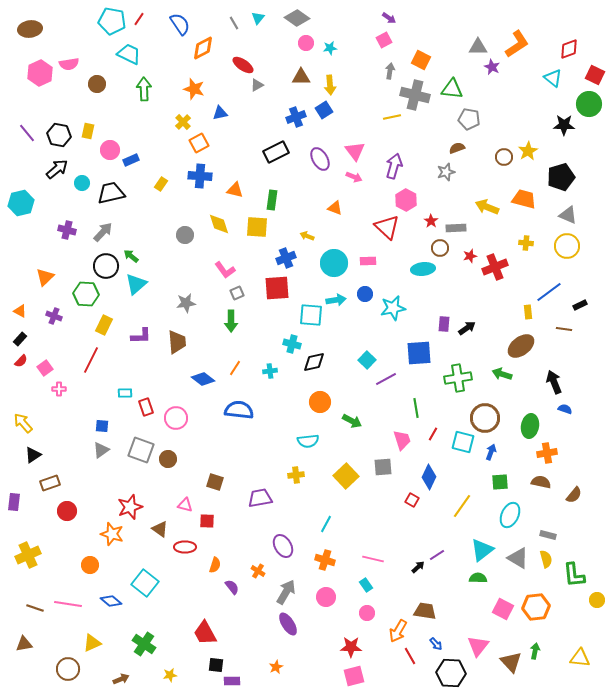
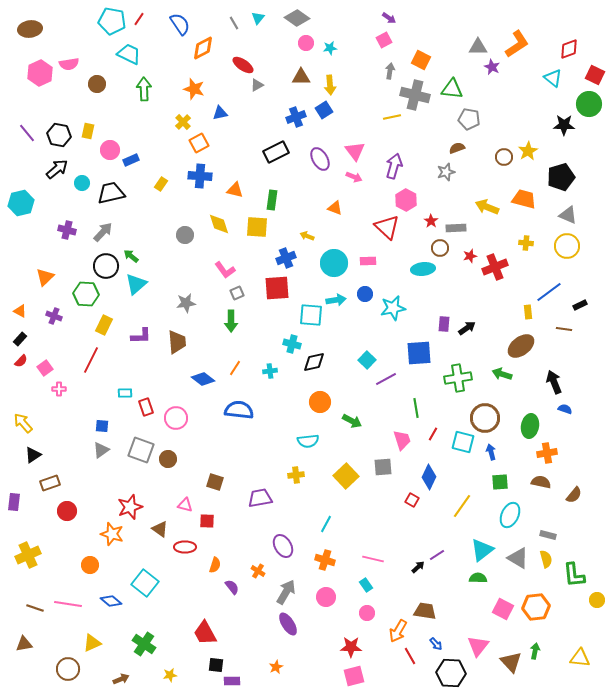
blue arrow at (491, 452): rotated 35 degrees counterclockwise
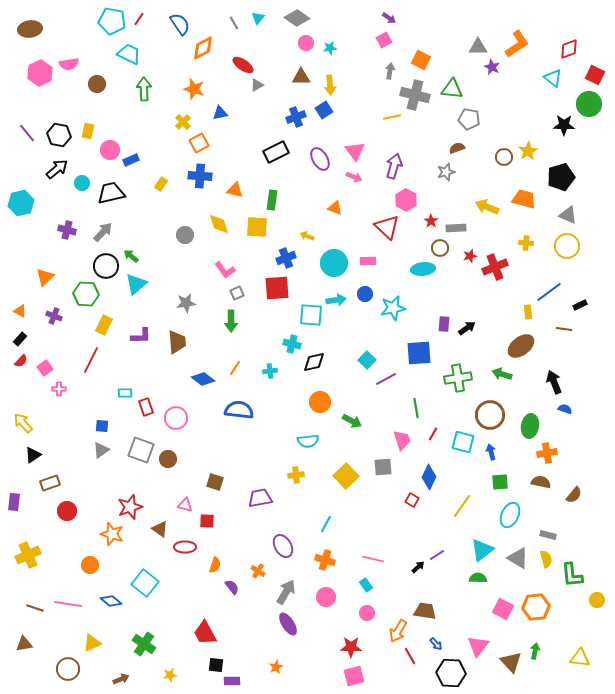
brown circle at (485, 418): moved 5 px right, 3 px up
green L-shape at (574, 575): moved 2 px left
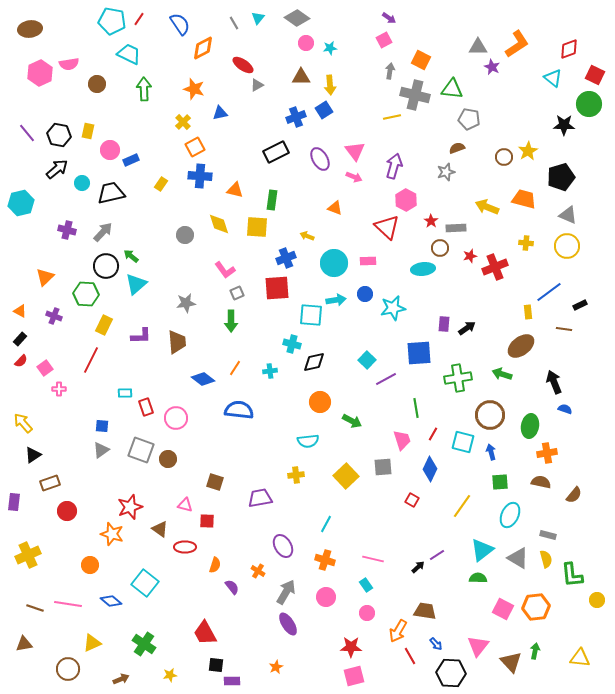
orange square at (199, 143): moved 4 px left, 4 px down
blue diamond at (429, 477): moved 1 px right, 8 px up
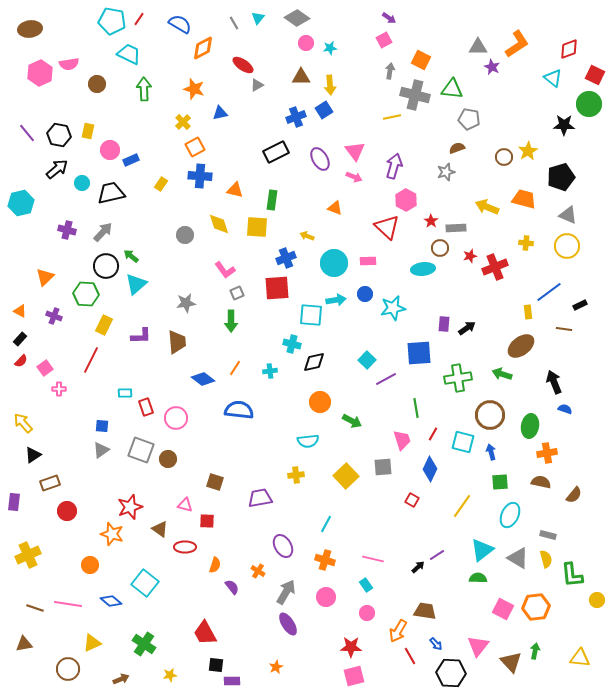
blue semicircle at (180, 24): rotated 25 degrees counterclockwise
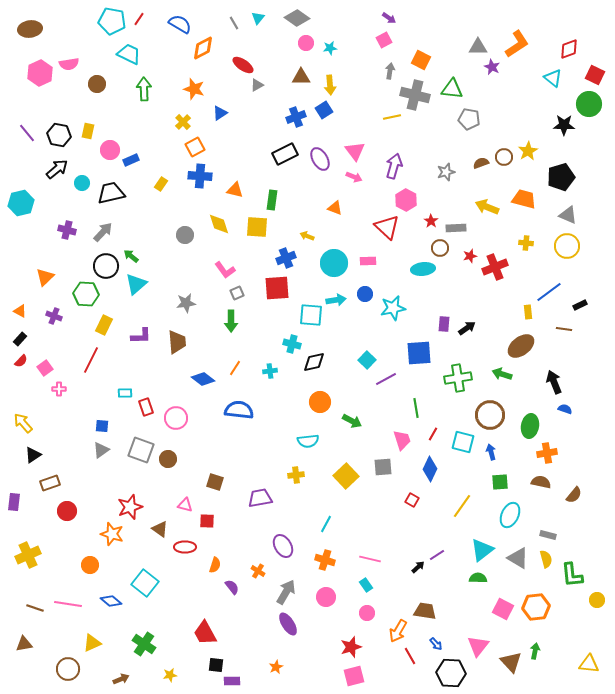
blue triangle at (220, 113): rotated 21 degrees counterclockwise
brown semicircle at (457, 148): moved 24 px right, 15 px down
black rectangle at (276, 152): moved 9 px right, 2 px down
pink line at (373, 559): moved 3 px left
red star at (351, 647): rotated 20 degrees counterclockwise
yellow triangle at (580, 658): moved 9 px right, 6 px down
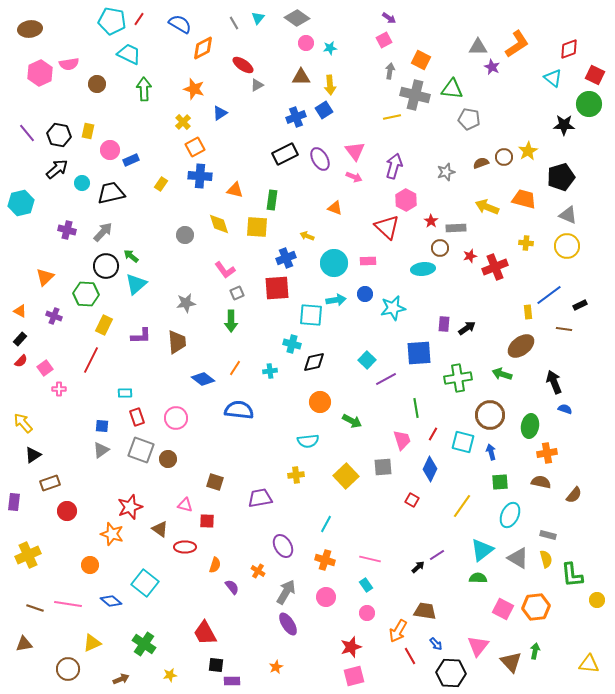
blue line at (549, 292): moved 3 px down
red rectangle at (146, 407): moved 9 px left, 10 px down
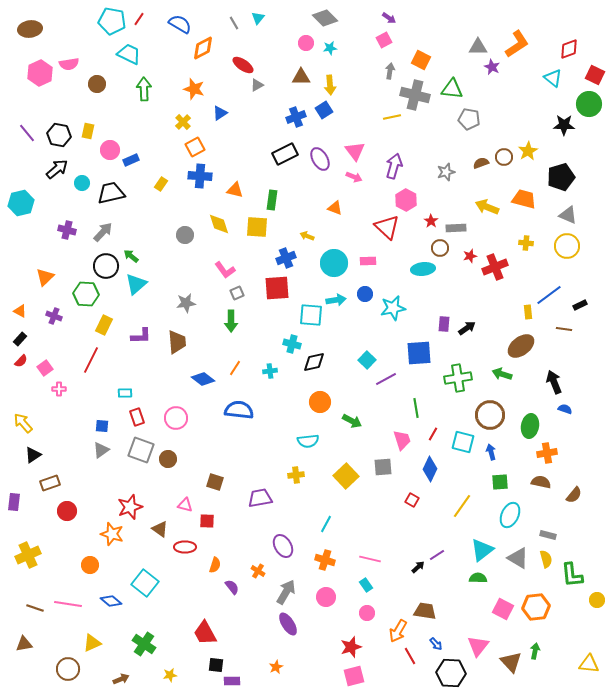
gray diamond at (297, 18): moved 28 px right; rotated 10 degrees clockwise
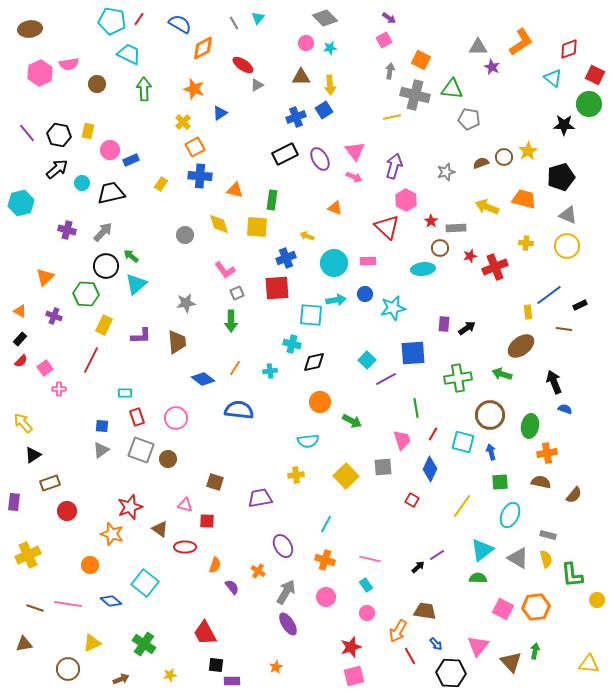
orange L-shape at (517, 44): moved 4 px right, 2 px up
blue square at (419, 353): moved 6 px left
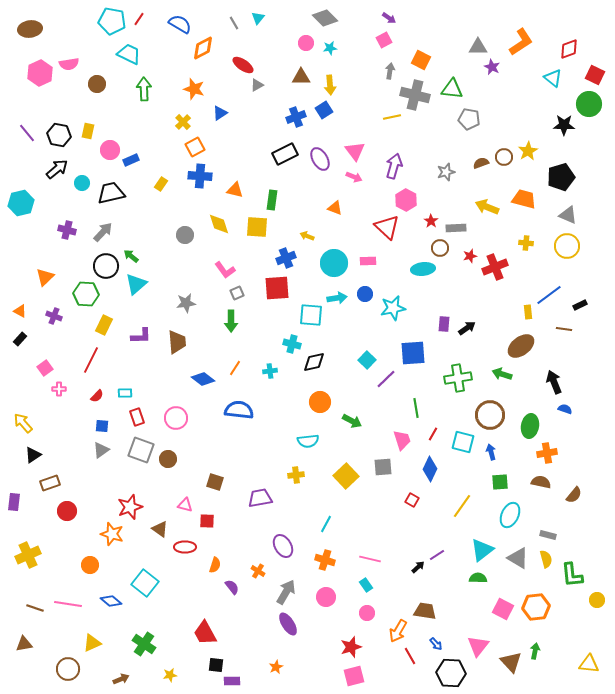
cyan arrow at (336, 300): moved 1 px right, 2 px up
red semicircle at (21, 361): moved 76 px right, 35 px down
purple line at (386, 379): rotated 15 degrees counterclockwise
